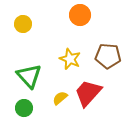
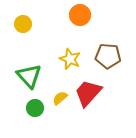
green circle: moved 11 px right
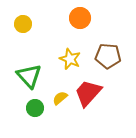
orange circle: moved 3 px down
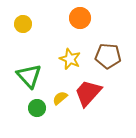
green circle: moved 2 px right
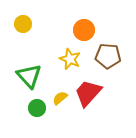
orange circle: moved 4 px right, 12 px down
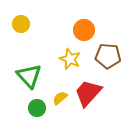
yellow circle: moved 2 px left
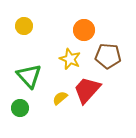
yellow circle: moved 3 px right, 2 px down
red trapezoid: moved 1 px left, 3 px up
green circle: moved 17 px left
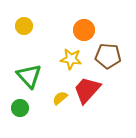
yellow star: moved 1 px right; rotated 15 degrees counterclockwise
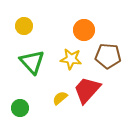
green triangle: moved 3 px right, 14 px up
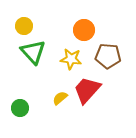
green triangle: moved 1 px right, 10 px up
